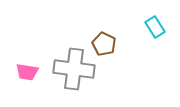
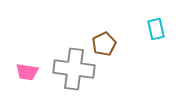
cyan rectangle: moved 1 px right, 2 px down; rotated 20 degrees clockwise
brown pentagon: rotated 20 degrees clockwise
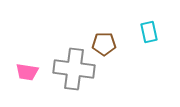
cyan rectangle: moved 7 px left, 3 px down
brown pentagon: rotated 25 degrees clockwise
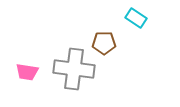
cyan rectangle: moved 13 px left, 14 px up; rotated 45 degrees counterclockwise
brown pentagon: moved 1 px up
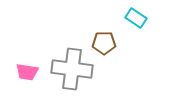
gray cross: moved 2 px left
